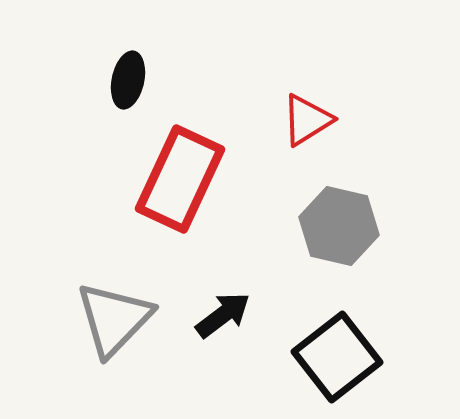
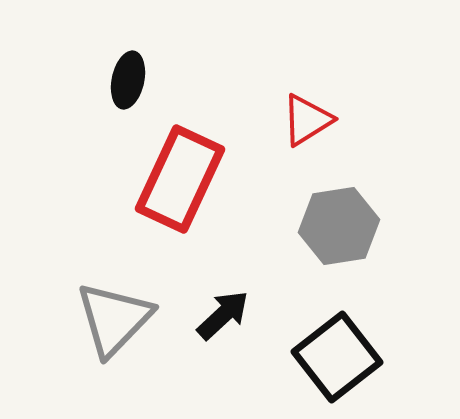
gray hexagon: rotated 22 degrees counterclockwise
black arrow: rotated 6 degrees counterclockwise
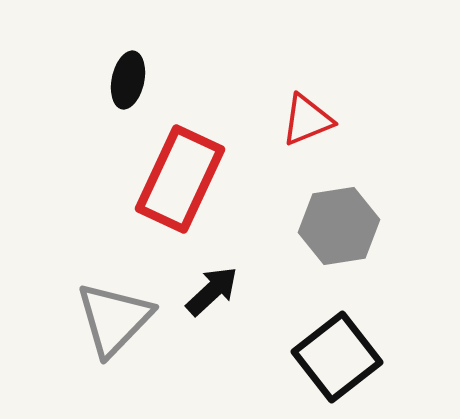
red triangle: rotated 10 degrees clockwise
black arrow: moved 11 px left, 24 px up
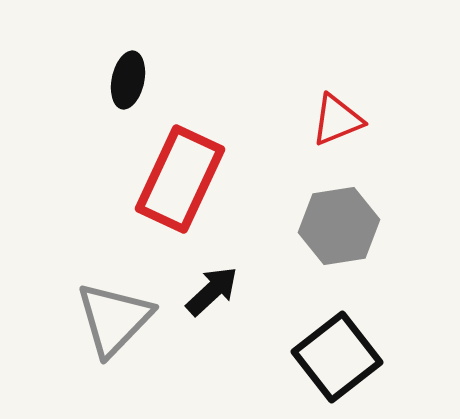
red triangle: moved 30 px right
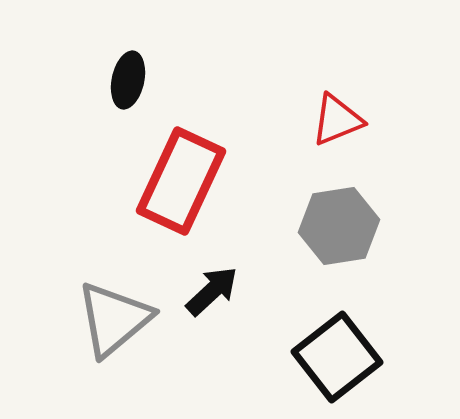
red rectangle: moved 1 px right, 2 px down
gray triangle: rotated 6 degrees clockwise
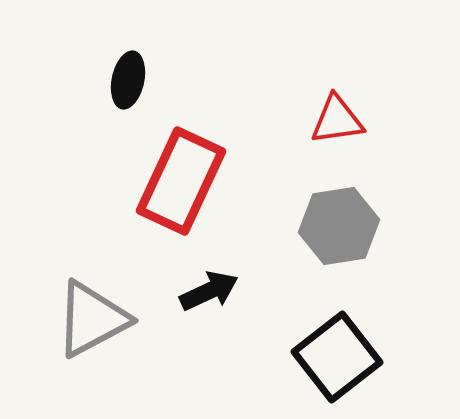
red triangle: rotated 14 degrees clockwise
black arrow: moved 3 px left; rotated 18 degrees clockwise
gray triangle: moved 22 px left; rotated 12 degrees clockwise
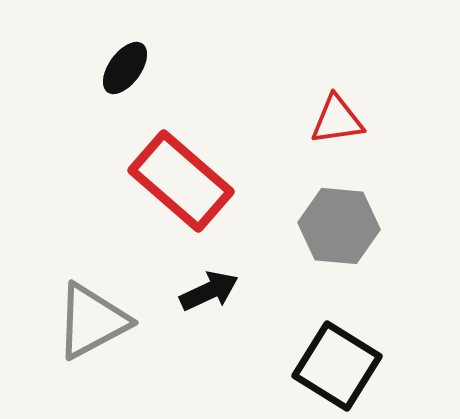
black ellipse: moved 3 px left, 12 px up; rotated 24 degrees clockwise
red rectangle: rotated 74 degrees counterclockwise
gray hexagon: rotated 14 degrees clockwise
gray triangle: moved 2 px down
black square: moved 9 px down; rotated 20 degrees counterclockwise
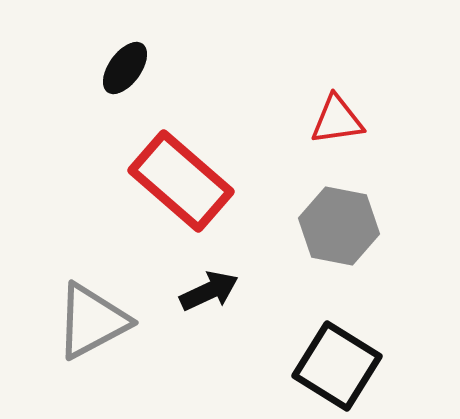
gray hexagon: rotated 6 degrees clockwise
